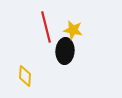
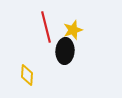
yellow star: rotated 30 degrees counterclockwise
yellow diamond: moved 2 px right, 1 px up
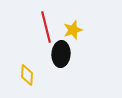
black ellipse: moved 4 px left, 3 px down
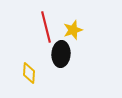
yellow diamond: moved 2 px right, 2 px up
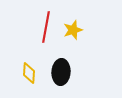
red line: rotated 24 degrees clockwise
black ellipse: moved 18 px down
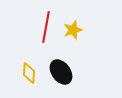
black ellipse: rotated 40 degrees counterclockwise
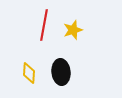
red line: moved 2 px left, 2 px up
black ellipse: rotated 30 degrees clockwise
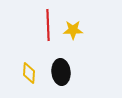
red line: moved 4 px right; rotated 12 degrees counterclockwise
yellow star: rotated 18 degrees clockwise
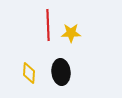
yellow star: moved 2 px left, 3 px down
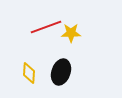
red line: moved 2 px left, 2 px down; rotated 72 degrees clockwise
black ellipse: rotated 25 degrees clockwise
